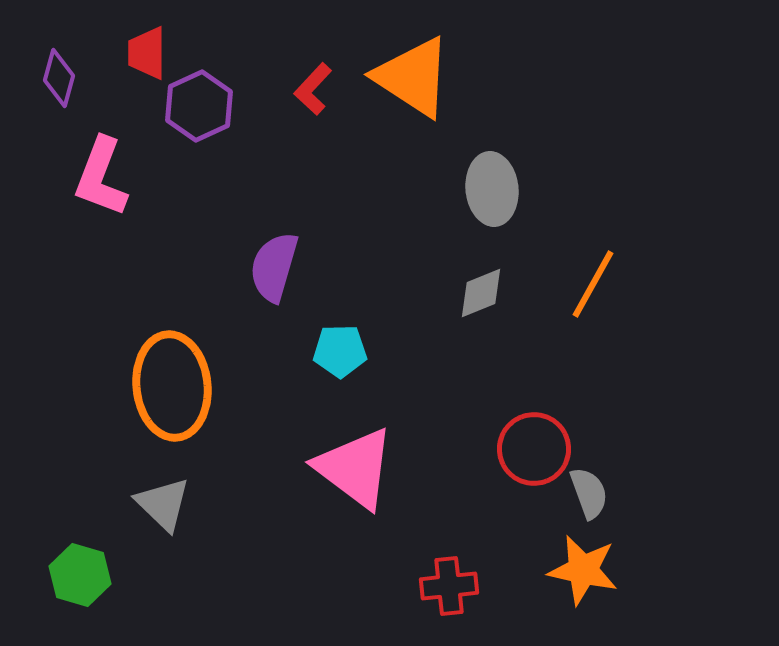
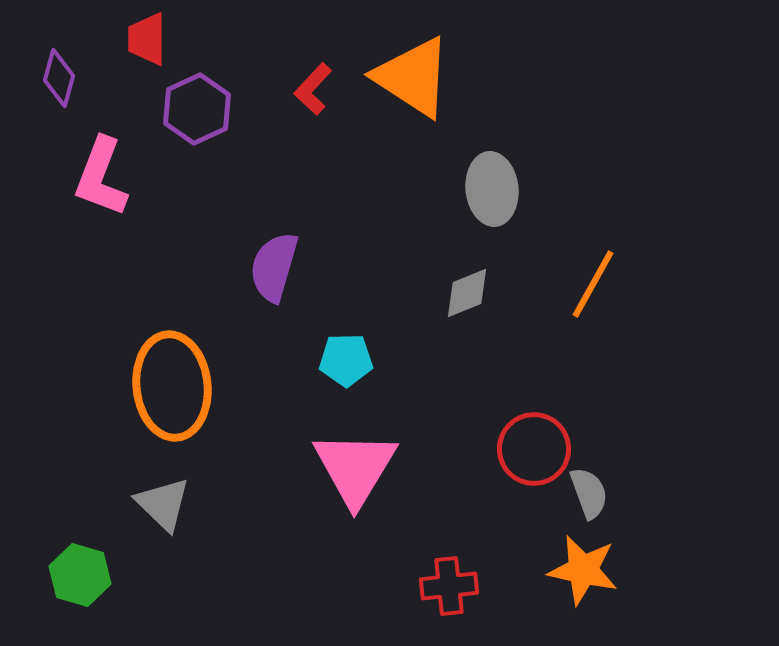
red trapezoid: moved 14 px up
purple hexagon: moved 2 px left, 3 px down
gray diamond: moved 14 px left
cyan pentagon: moved 6 px right, 9 px down
pink triangle: rotated 24 degrees clockwise
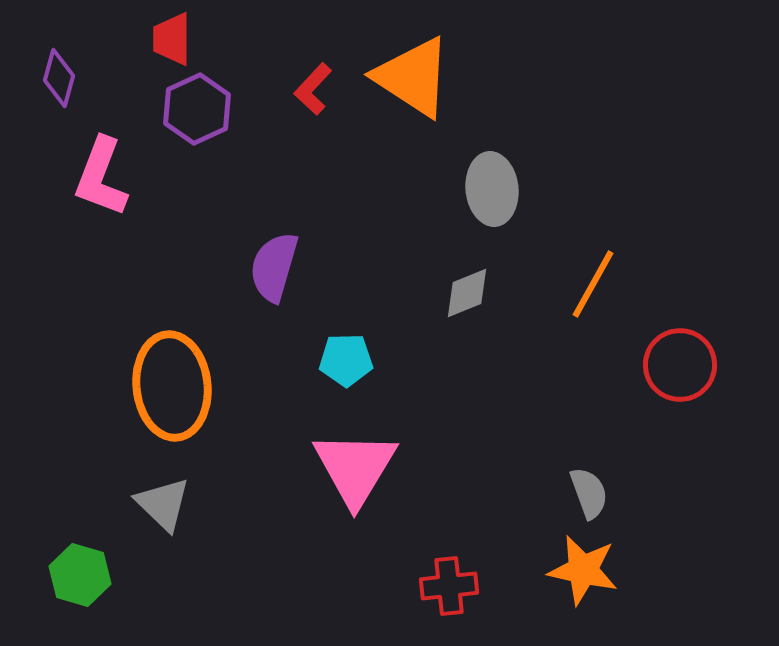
red trapezoid: moved 25 px right
red circle: moved 146 px right, 84 px up
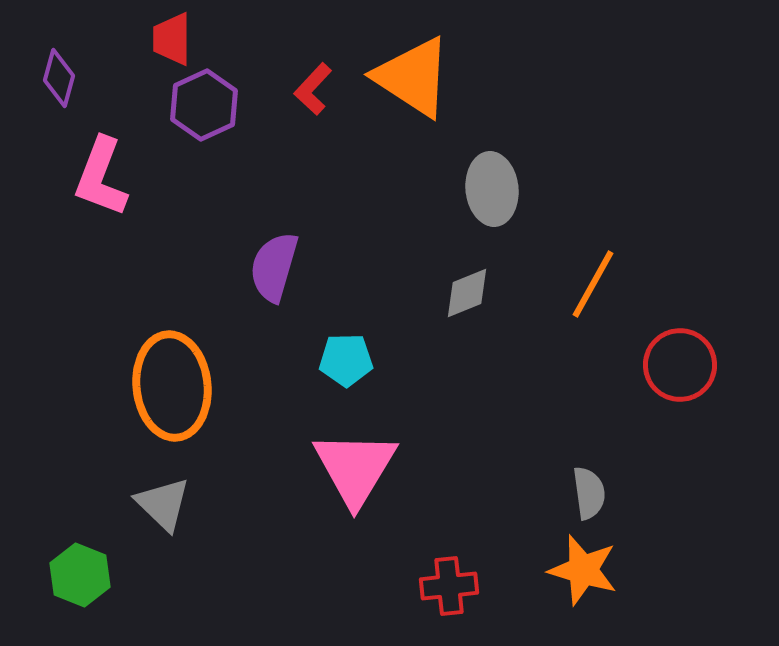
purple hexagon: moved 7 px right, 4 px up
gray semicircle: rotated 12 degrees clockwise
orange star: rotated 4 degrees clockwise
green hexagon: rotated 6 degrees clockwise
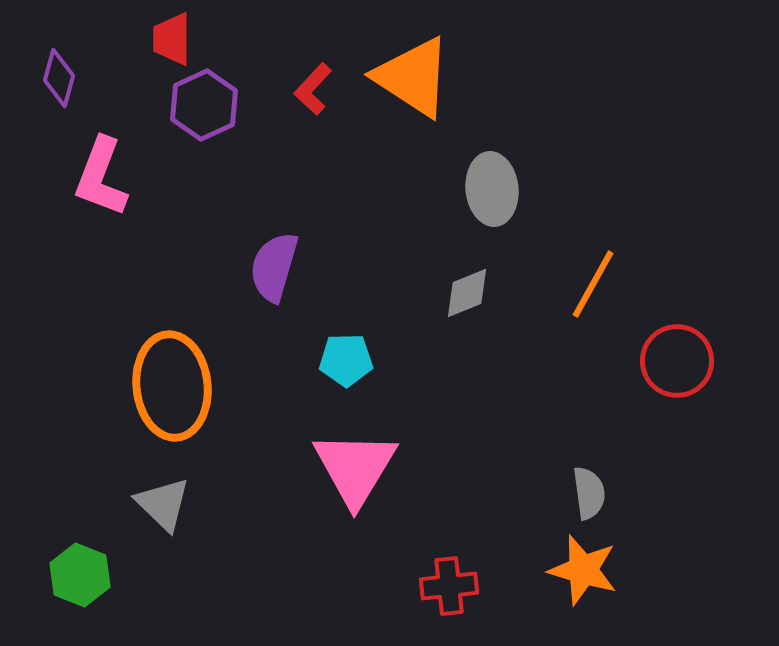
red circle: moved 3 px left, 4 px up
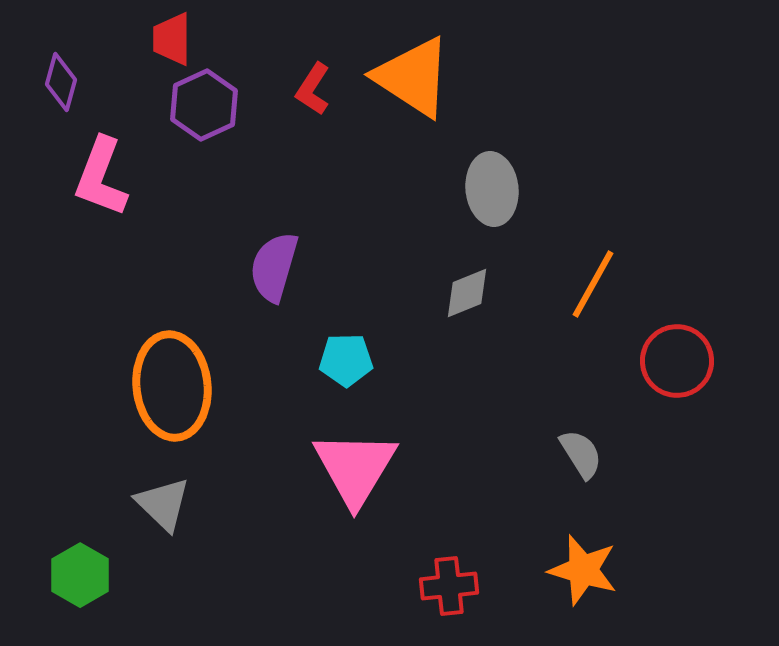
purple diamond: moved 2 px right, 4 px down
red L-shape: rotated 10 degrees counterclockwise
gray semicircle: moved 8 px left, 39 px up; rotated 24 degrees counterclockwise
green hexagon: rotated 8 degrees clockwise
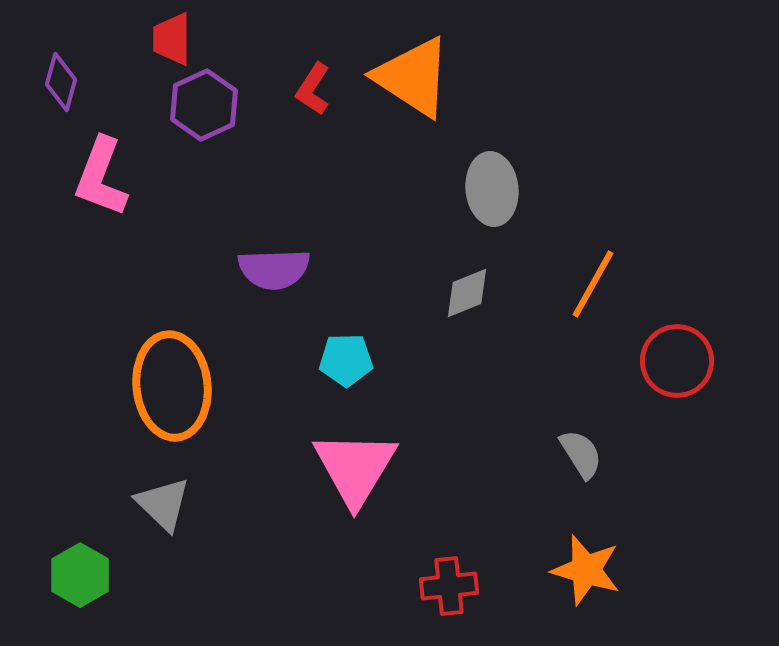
purple semicircle: moved 2 px down; rotated 108 degrees counterclockwise
orange star: moved 3 px right
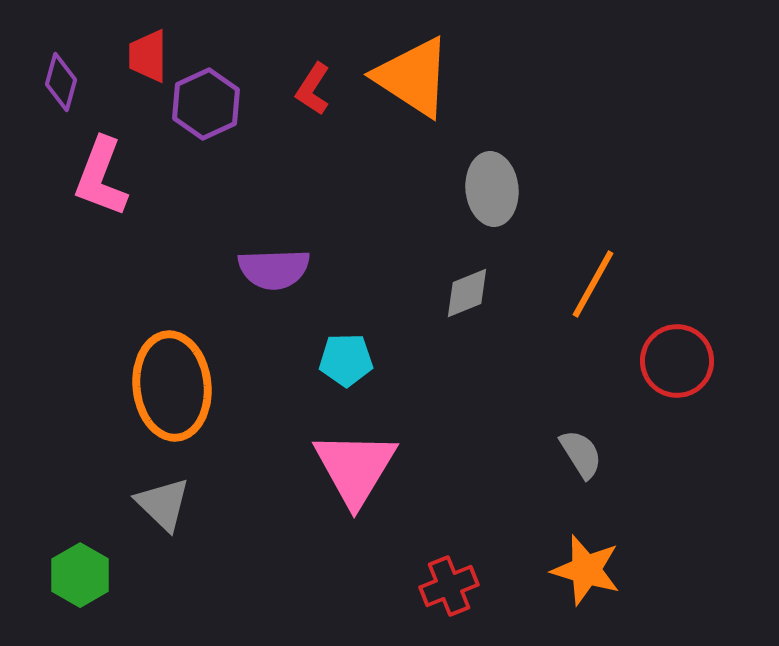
red trapezoid: moved 24 px left, 17 px down
purple hexagon: moved 2 px right, 1 px up
red cross: rotated 16 degrees counterclockwise
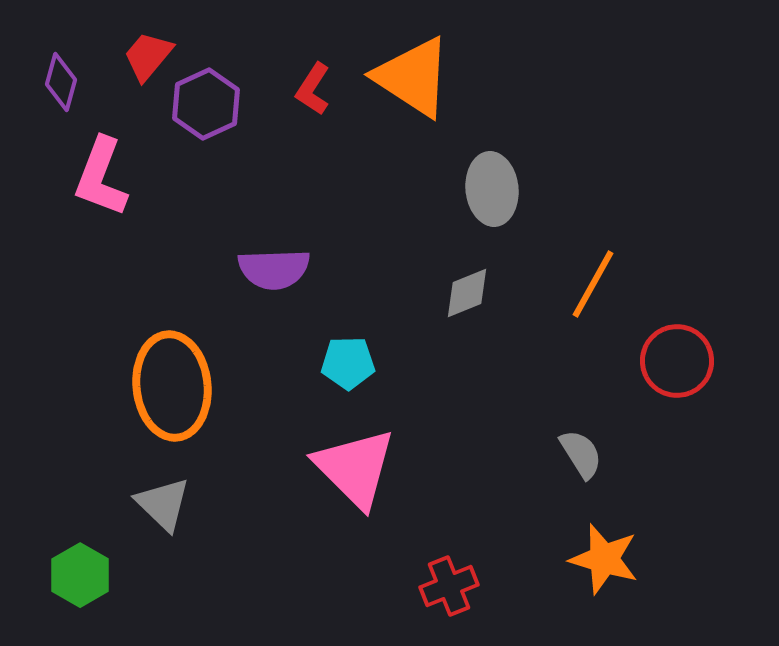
red trapezoid: rotated 40 degrees clockwise
cyan pentagon: moved 2 px right, 3 px down
pink triangle: rotated 16 degrees counterclockwise
orange star: moved 18 px right, 11 px up
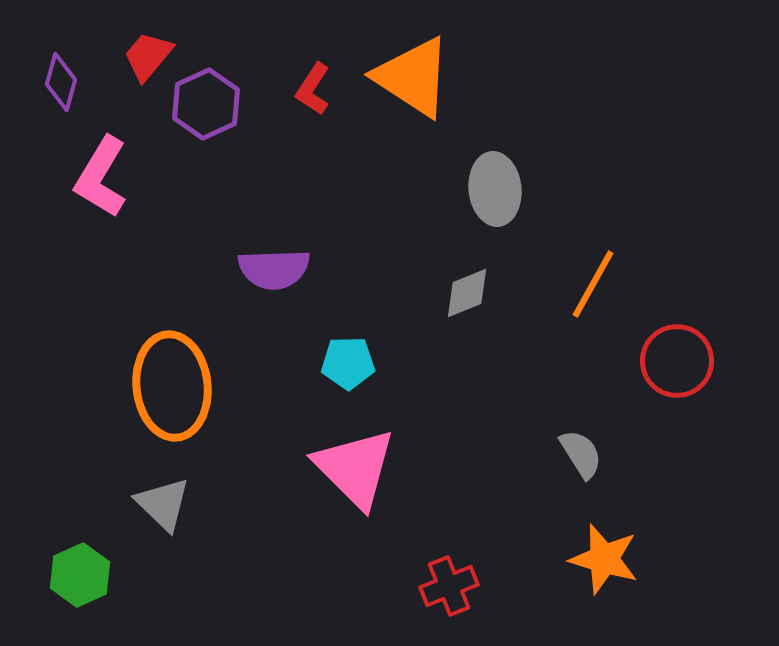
pink L-shape: rotated 10 degrees clockwise
gray ellipse: moved 3 px right
green hexagon: rotated 6 degrees clockwise
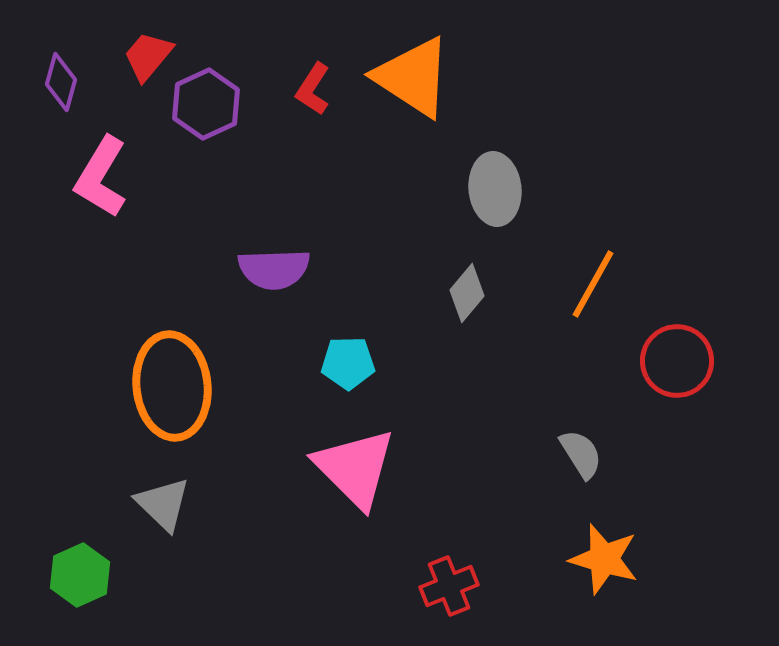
gray diamond: rotated 28 degrees counterclockwise
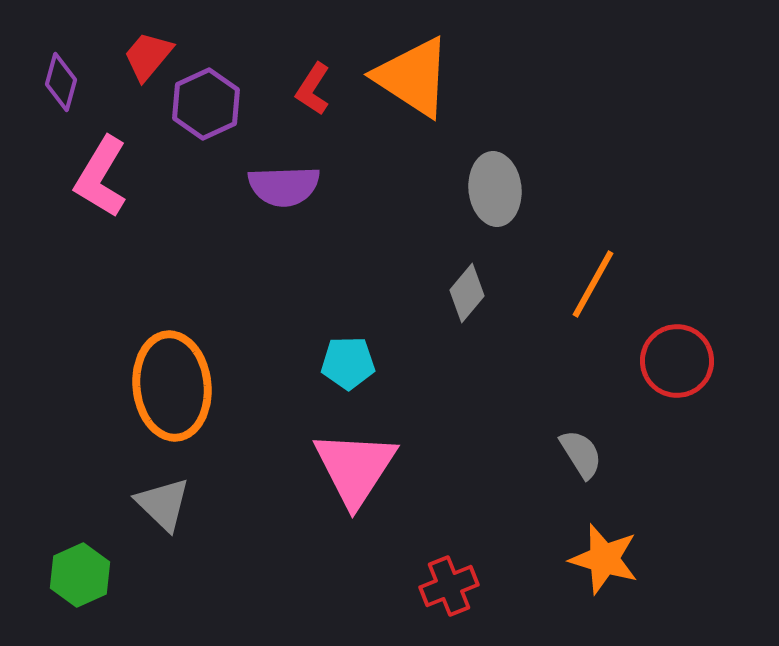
purple semicircle: moved 10 px right, 83 px up
pink triangle: rotated 18 degrees clockwise
